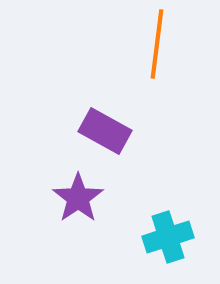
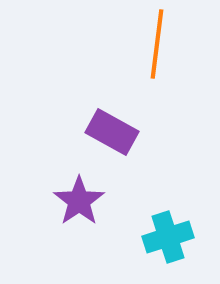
purple rectangle: moved 7 px right, 1 px down
purple star: moved 1 px right, 3 px down
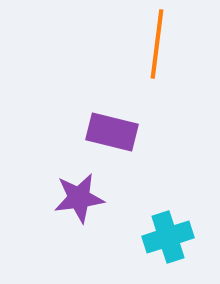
purple rectangle: rotated 15 degrees counterclockwise
purple star: moved 3 px up; rotated 27 degrees clockwise
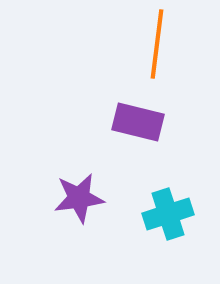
purple rectangle: moved 26 px right, 10 px up
cyan cross: moved 23 px up
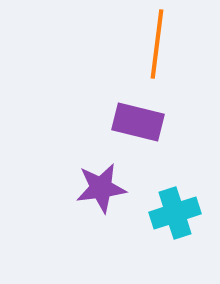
purple star: moved 22 px right, 10 px up
cyan cross: moved 7 px right, 1 px up
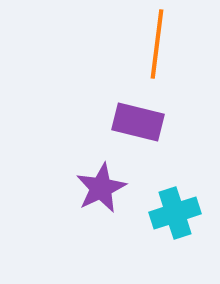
purple star: rotated 18 degrees counterclockwise
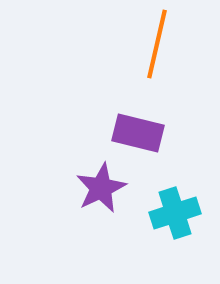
orange line: rotated 6 degrees clockwise
purple rectangle: moved 11 px down
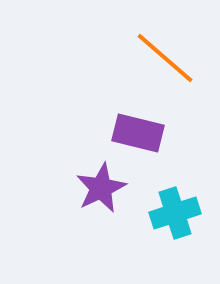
orange line: moved 8 px right, 14 px down; rotated 62 degrees counterclockwise
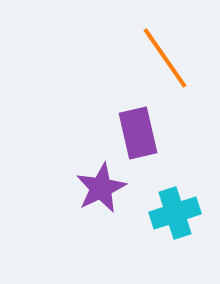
orange line: rotated 14 degrees clockwise
purple rectangle: rotated 63 degrees clockwise
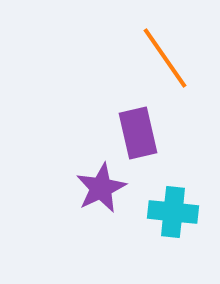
cyan cross: moved 2 px left, 1 px up; rotated 24 degrees clockwise
